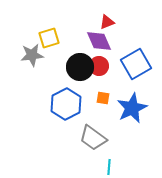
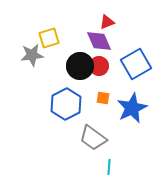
black circle: moved 1 px up
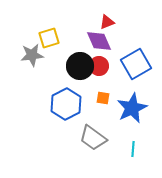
cyan line: moved 24 px right, 18 px up
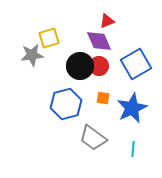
red triangle: moved 1 px up
blue hexagon: rotated 12 degrees clockwise
